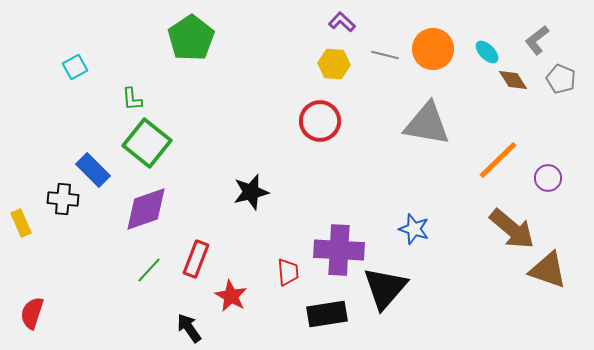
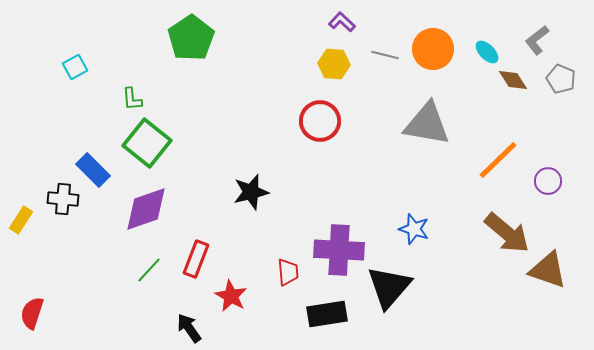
purple circle: moved 3 px down
yellow rectangle: moved 3 px up; rotated 56 degrees clockwise
brown arrow: moved 5 px left, 4 px down
black triangle: moved 4 px right, 1 px up
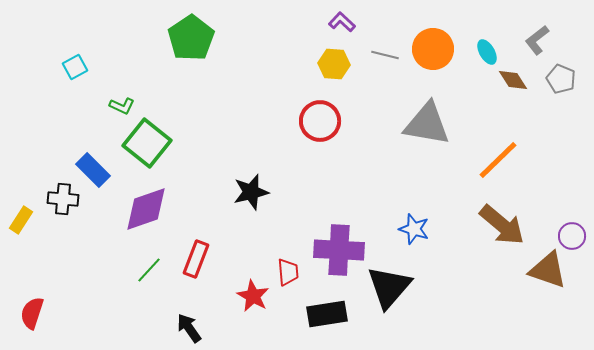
cyan ellipse: rotated 15 degrees clockwise
green L-shape: moved 10 px left, 7 px down; rotated 60 degrees counterclockwise
purple circle: moved 24 px right, 55 px down
brown arrow: moved 5 px left, 8 px up
red star: moved 22 px right
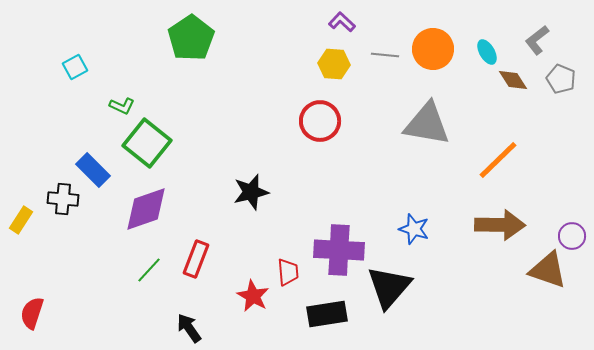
gray line: rotated 8 degrees counterclockwise
brown arrow: moved 2 px left; rotated 39 degrees counterclockwise
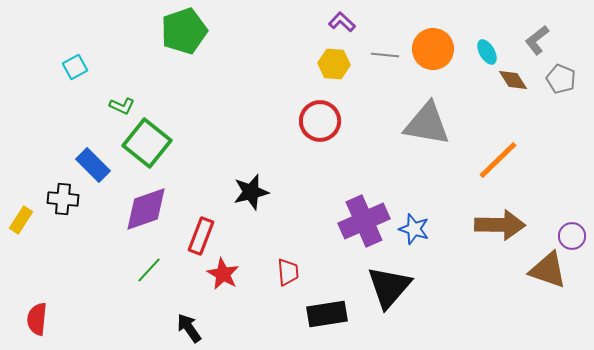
green pentagon: moved 7 px left, 7 px up; rotated 15 degrees clockwise
blue rectangle: moved 5 px up
purple cross: moved 25 px right, 29 px up; rotated 27 degrees counterclockwise
red rectangle: moved 5 px right, 23 px up
red star: moved 30 px left, 22 px up
red semicircle: moved 5 px right, 6 px down; rotated 12 degrees counterclockwise
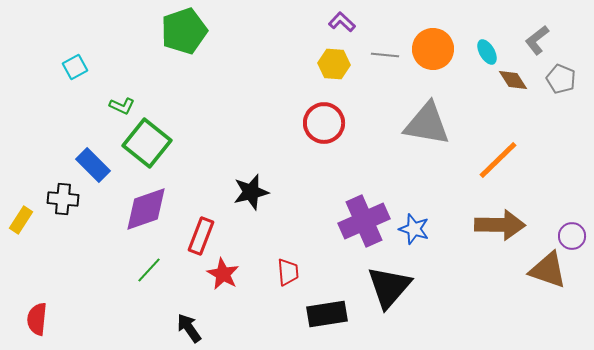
red circle: moved 4 px right, 2 px down
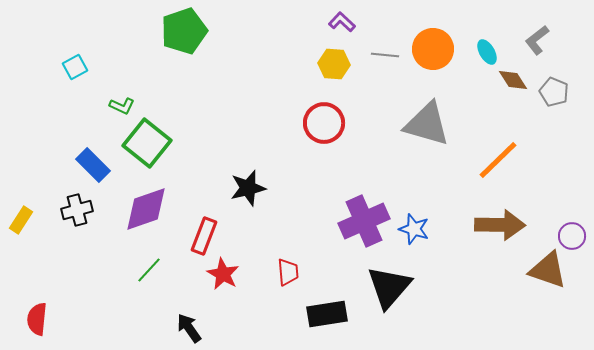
gray pentagon: moved 7 px left, 13 px down
gray triangle: rotated 6 degrees clockwise
black star: moved 3 px left, 4 px up
black cross: moved 14 px right, 11 px down; rotated 20 degrees counterclockwise
red rectangle: moved 3 px right
